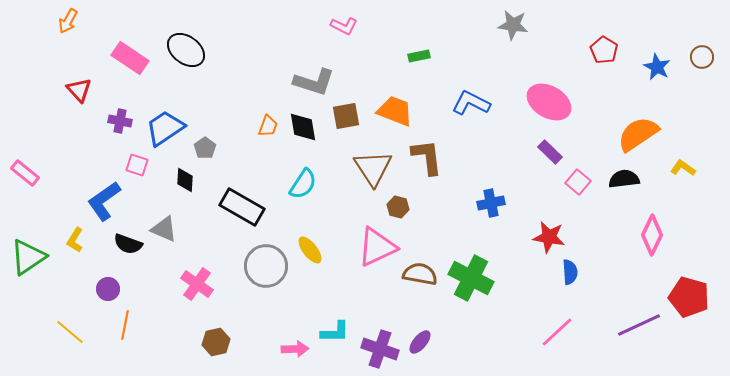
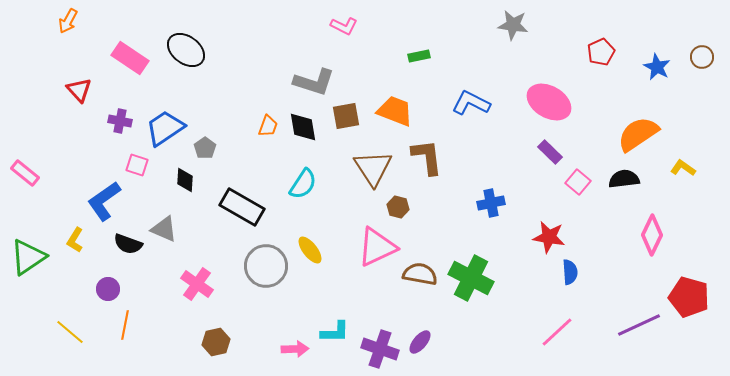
red pentagon at (604, 50): moved 3 px left, 2 px down; rotated 16 degrees clockwise
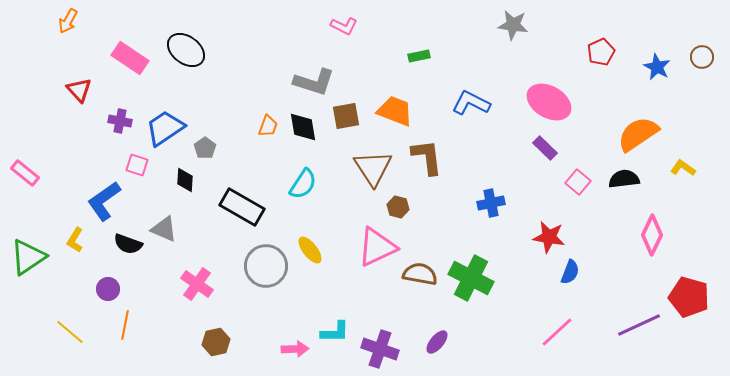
purple rectangle at (550, 152): moved 5 px left, 4 px up
blue semicircle at (570, 272): rotated 25 degrees clockwise
purple ellipse at (420, 342): moved 17 px right
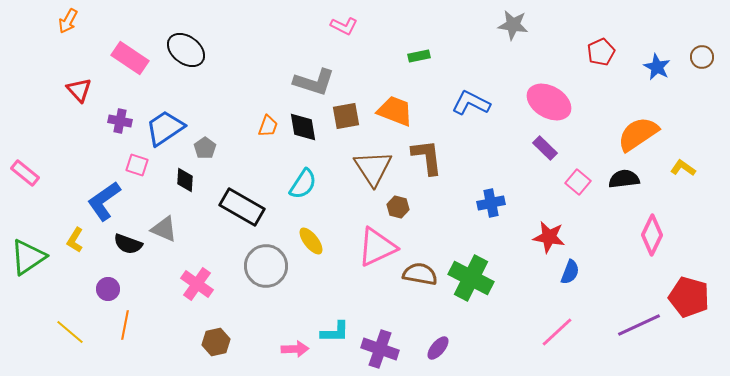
yellow ellipse at (310, 250): moved 1 px right, 9 px up
purple ellipse at (437, 342): moved 1 px right, 6 px down
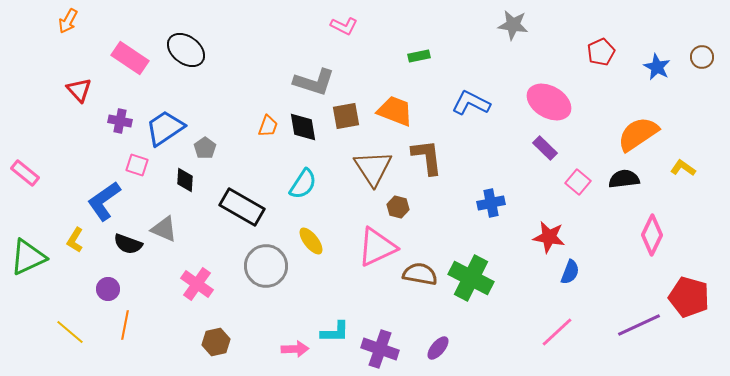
green triangle at (28, 257): rotated 9 degrees clockwise
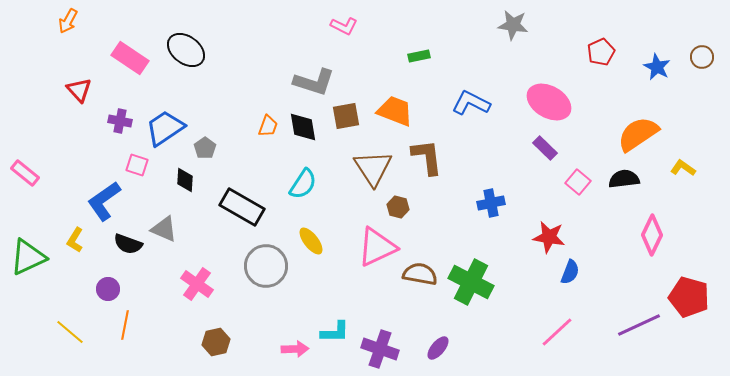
green cross at (471, 278): moved 4 px down
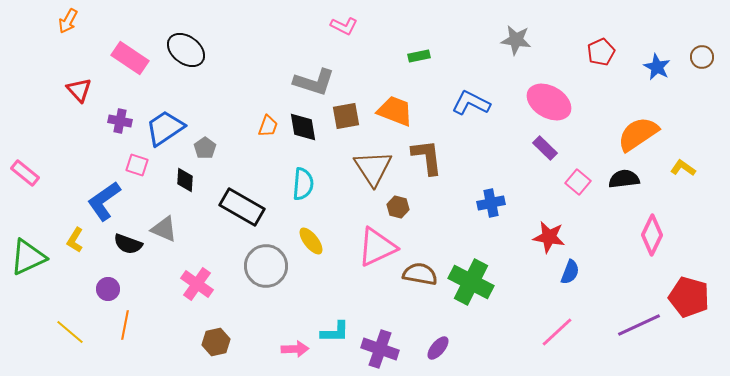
gray star at (513, 25): moved 3 px right, 15 px down
cyan semicircle at (303, 184): rotated 28 degrees counterclockwise
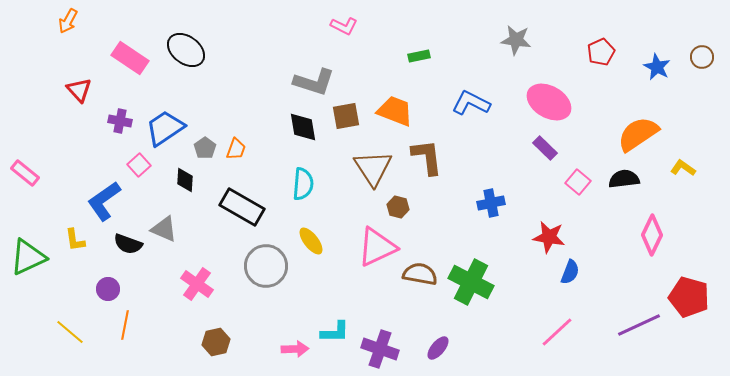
orange trapezoid at (268, 126): moved 32 px left, 23 px down
pink square at (137, 165): moved 2 px right; rotated 30 degrees clockwise
yellow L-shape at (75, 240): rotated 40 degrees counterclockwise
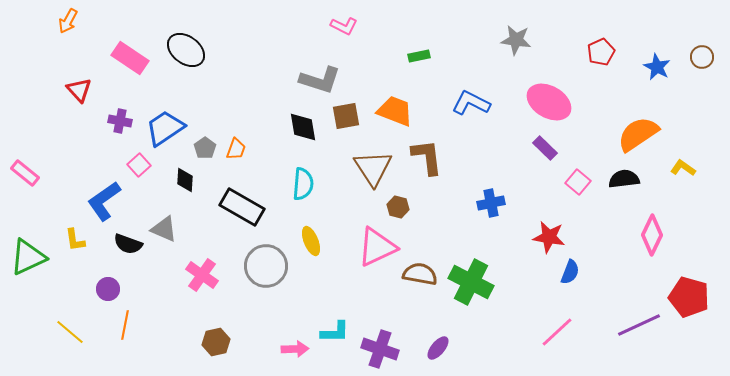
gray L-shape at (314, 82): moved 6 px right, 2 px up
yellow ellipse at (311, 241): rotated 16 degrees clockwise
pink cross at (197, 284): moved 5 px right, 9 px up
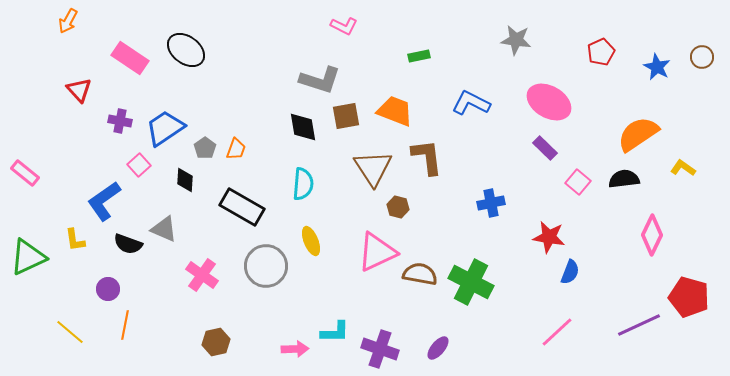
pink triangle at (377, 247): moved 5 px down
